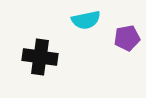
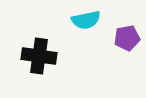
black cross: moved 1 px left, 1 px up
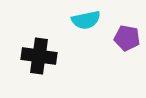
purple pentagon: rotated 20 degrees clockwise
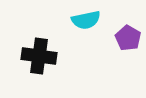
purple pentagon: moved 1 px right; rotated 20 degrees clockwise
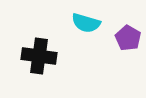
cyan semicircle: moved 3 px down; rotated 28 degrees clockwise
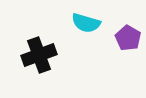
black cross: moved 1 px up; rotated 28 degrees counterclockwise
